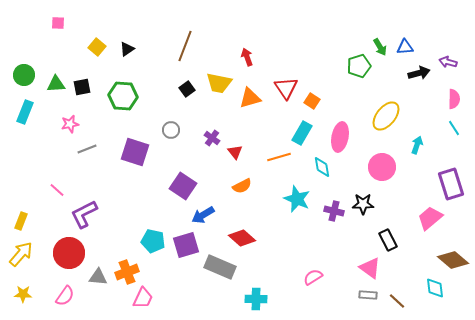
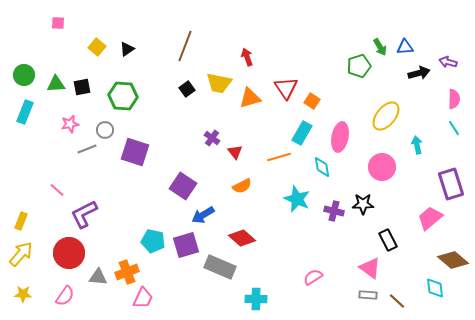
gray circle at (171, 130): moved 66 px left
cyan arrow at (417, 145): rotated 30 degrees counterclockwise
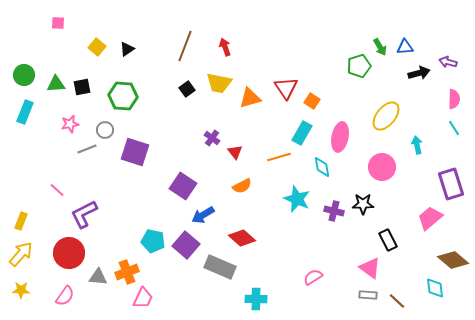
red arrow at (247, 57): moved 22 px left, 10 px up
purple square at (186, 245): rotated 32 degrees counterclockwise
yellow star at (23, 294): moved 2 px left, 4 px up
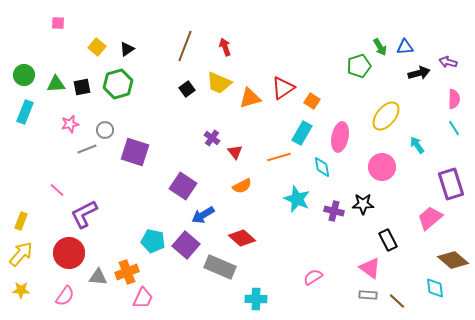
yellow trapezoid at (219, 83): rotated 12 degrees clockwise
red triangle at (286, 88): moved 3 px left; rotated 30 degrees clockwise
green hexagon at (123, 96): moved 5 px left, 12 px up; rotated 20 degrees counterclockwise
cyan arrow at (417, 145): rotated 24 degrees counterclockwise
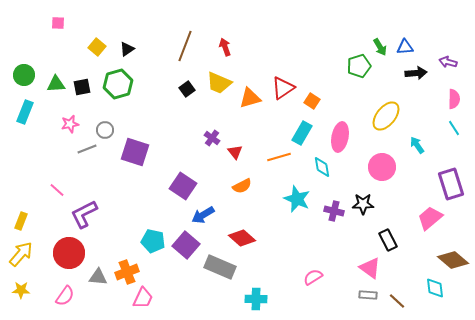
black arrow at (419, 73): moved 3 px left; rotated 10 degrees clockwise
